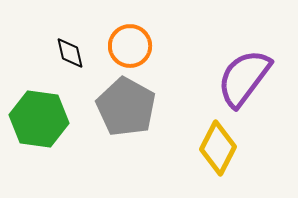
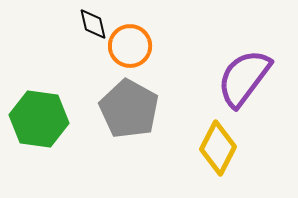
black diamond: moved 23 px right, 29 px up
gray pentagon: moved 3 px right, 2 px down
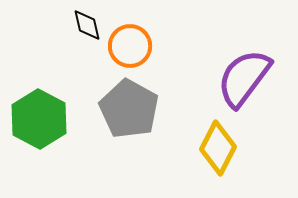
black diamond: moved 6 px left, 1 px down
green hexagon: rotated 20 degrees clockwise
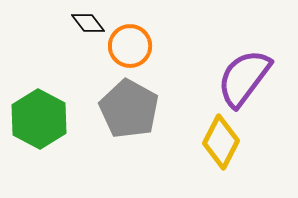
black diamond: moved 1 px right, 2 px up; rotated 24 degrees counterclockwise
yellow diamond: moved 3 px right, 6 px up
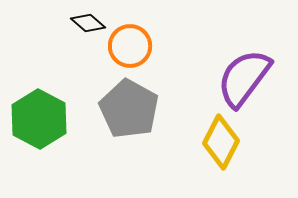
black diamond: rotated 12 degrees counterclockwise
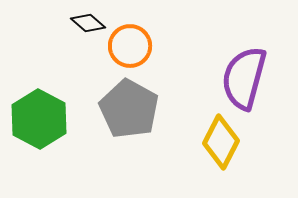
purple semicircle: rotated 22 degrees counterclockwise
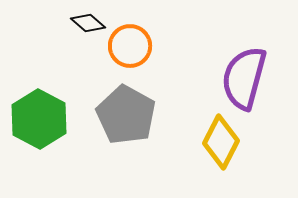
gray pentagon: moved 3 px left, 6 px down
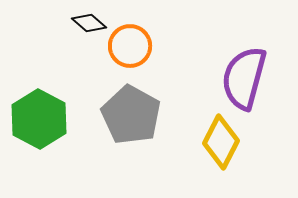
black diamond: moved 1 px right
gray pentagon: moved 5 px right
